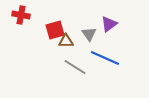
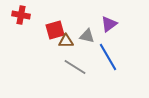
gray triangle: moved 2 px left, 2 px down; rotated 42 degrees counterclockwise
blue line: moved 3 px right, 1 px up; rotated 36 degrees clockwise
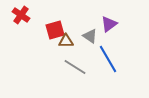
red cross: rotated 24 degrees clockwise
gray triangle: moved 3 px right; rotated 21 degrees clockwise
blue line: moved 2 px down
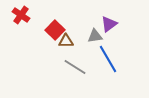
red square: rotated 30 degrees counterclockwise
gray triangle: moved 5 px right; rotated 42 degrees counterclockwise
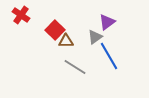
purple triangle: moved 2 px left, 2 px up
gray triangle: moved 1 px down; rotated 28 degrees counterclockwise
blue line: moved 1 px right, 3 px up
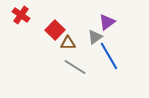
brown triangle: moved 2 px right, 2 px down
